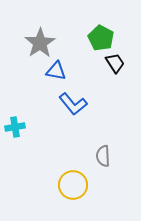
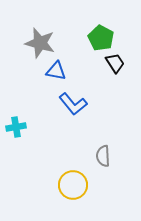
gray star: rotated 24 degrees counterclockwise
cyan cross: moved 1 px right
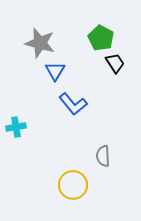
blue triangle: moved 1 px left; rotated 50 degrees clockwise
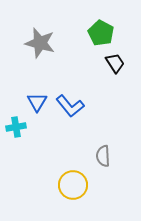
green pentagon: moved 5 px up
blue triangle: moved 18 px left, 31 px down
blue L-shape: moved 3 px left, 2 px down
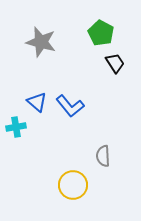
gray star: moved 1 px right, 1 px up
blue triangle: rotated 20 degrees counterclockwise
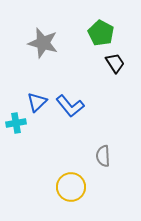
gray star: moved 2 px right, 1 px down
blue triangle: rotated 35 degrees clockwise
cyan cross: moved 4 px up
yellow circle: moved 2 px left, 2 px down
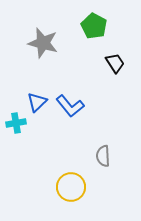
green pentagon: moved 7 px left, 7 px up
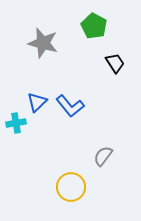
gray semicircle: rotated 40 degrees clockwise
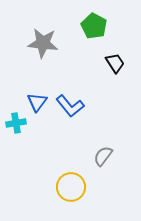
gray star: rotated 8 degrees counterclockwise
blue triangle: rotated 10 degrees counterclockwise
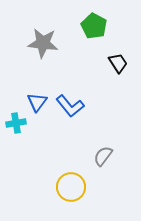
black trapezoid: moved 3 px right
